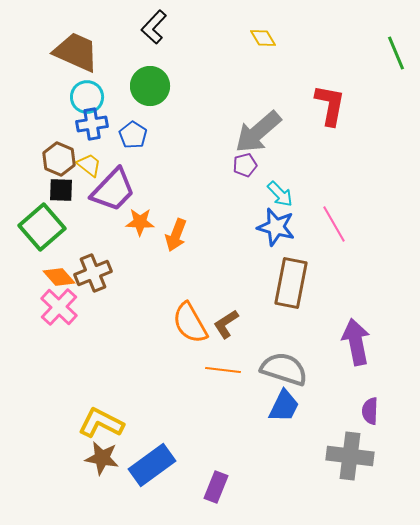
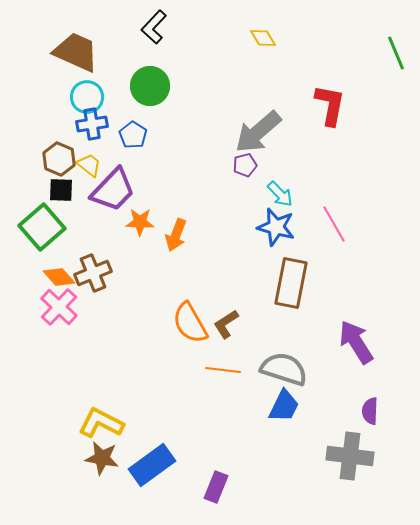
purple arrow: rotated 21 degrees counterclockwise
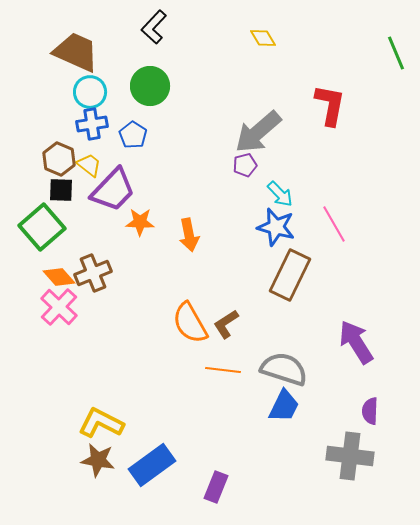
cyan circle: moved 3 px right, 5 px up
orange arrow: moved 13 px right; rotated 32 degrees counterclockwise
brown rectangle: moved 1 px left, 8 px up; rotated 15 degrees clockwise
brown star: moved 4 px left, 2 px down
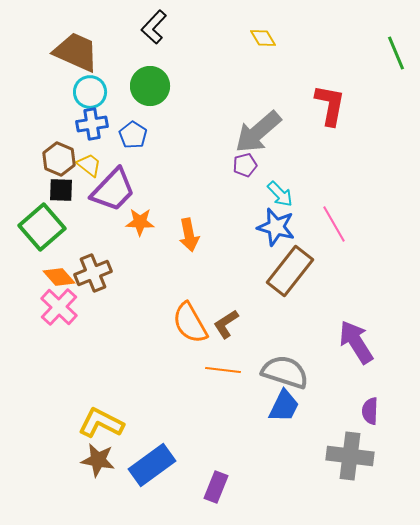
brown rectangle: moved 4 px up; rotated 12 degrees clockwise
gray semicircle: moved 1 px right, 3 px down
